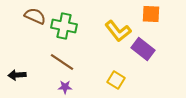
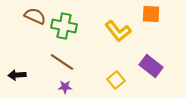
purple rectangle: moved 8 px right, 17 px down
yellow square: rotated 18 degrees clockwise
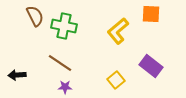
brown semicircle: rotated 40 degrees clockwise
yellow L-shape: rotated 88 degrees clockwise
brown line: moved 2 px left, 1 px down
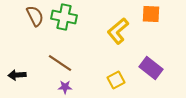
green cross: moved 9 px up
purple rectangle: moved 2 px down
yellow square: rotated 12 degrees clockwise
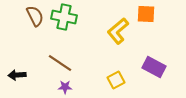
orange square: moved 5 px left
purple rectangle: moved 3 px right, 1 px up; rotated 10 degrees counterclockwise
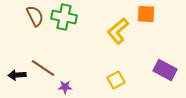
brown line: moved 17 px left, 5 px down
purple rectangle: moved 11 px right, 3 px down
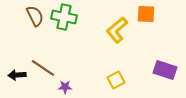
yellow L-shape: moved 1 px left, 1 px up
purple rectangle: rotated 10 degrees counterclockwise
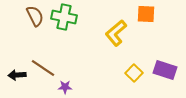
yellow L-shape: moved 1 px left, 3 px down
yellow square: moved 18 px right, 7 px up; rotated 18 degrees counterclockwise
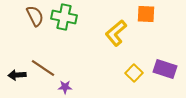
purple rectangle: moved 1 px up
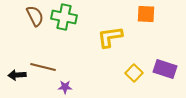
yellow L-shape: moved 6 px left, 4 px down; rotated 32 degrees clockwise
brown line: moved 1 px up; rotated 20 degrees counterclockwise
